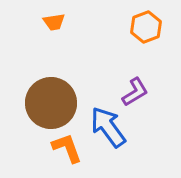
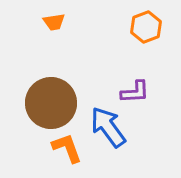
purple L-shape: rotated 28 degrees clockwise
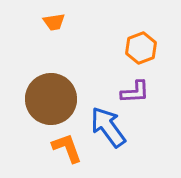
orange hexagon: moved 5 px left, 21 px down
brown circle: moved 4 px up
